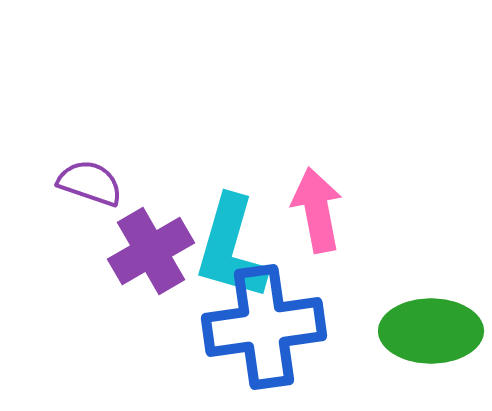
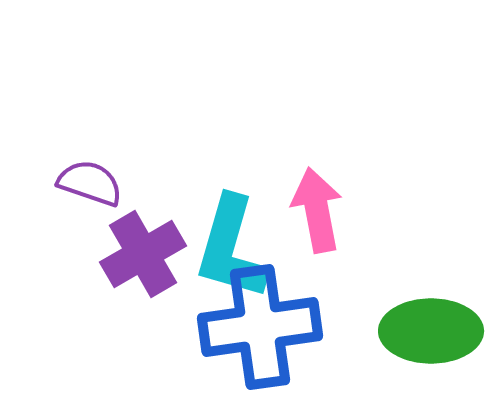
purple cross: moved 8 px left, 3 px down
blue cross: moved 4 px left
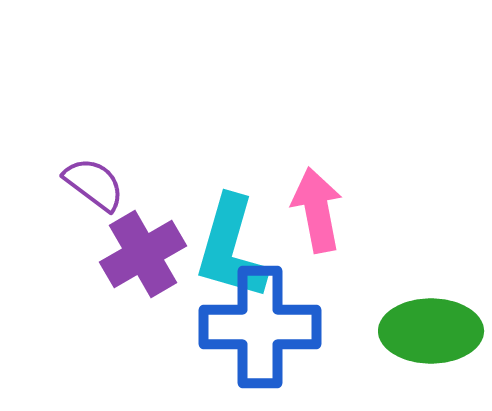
purple semicircle: moved 4 px right, 1 px down; rotated 18 degrees clockwise
blue cross: rotated 8 degrees clockwise
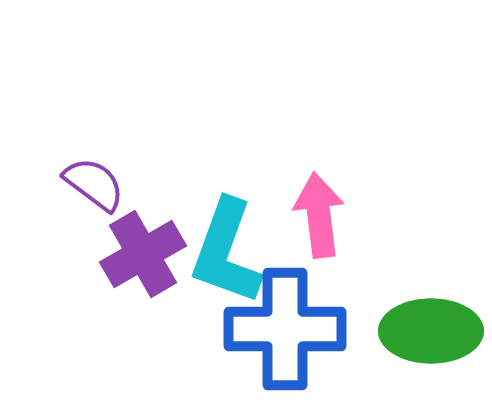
pink arrow: moved 2 px right, 5 px down; rotated 4 degrees clockwise
cyan L-shape: moved 5 px left, 4 px down; rotated 4 degrees clockwise
blue cross: moved 25 px right, 2 px down
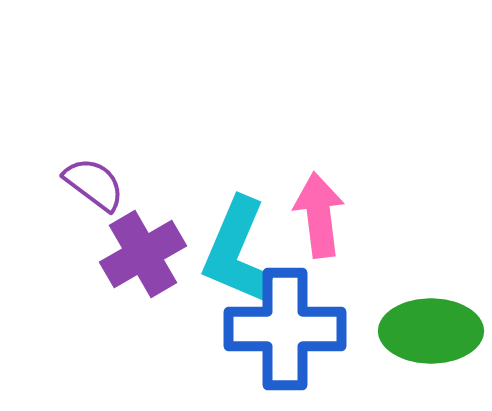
cyan L-shape: moved 11 px right, 1 px up; rotated 3 degrees clockwise
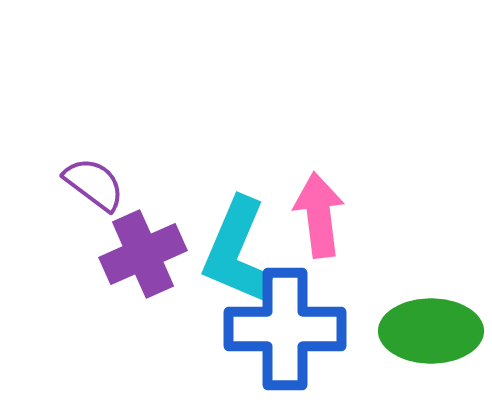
purple cross: rotated 6 degrees clockwise
